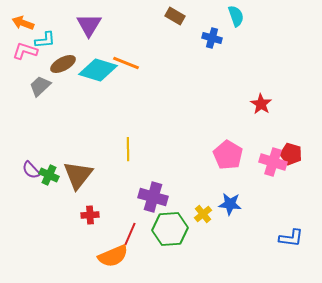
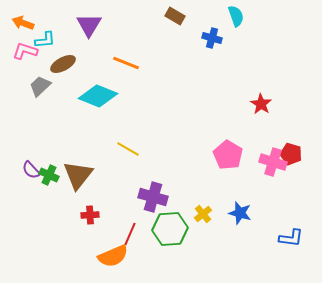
cyan diamond: moved 26 px down; rotated 6 degrees clockwise
yellow line: rotated 60 degrees counterclockwise
blue star: moved 10 px right, 9 px down; rotated 10 degrees clockwise
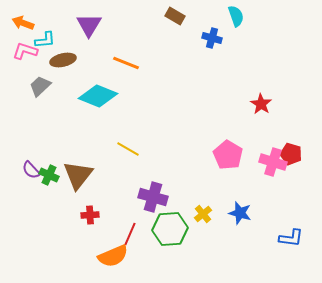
brown ellipse: moved 4 px up; rotated 15 degrees clockwise
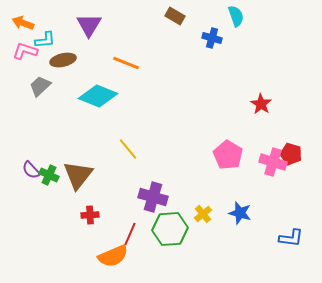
yellow line: rotated 20 degrees clockwise
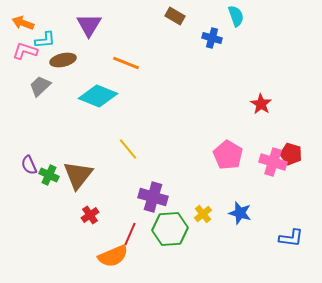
purple semicircle: moved 2 px left, 5 px up; rotated 18 degrees clockwise
red cross: rotated 30 degrees counterclockwise
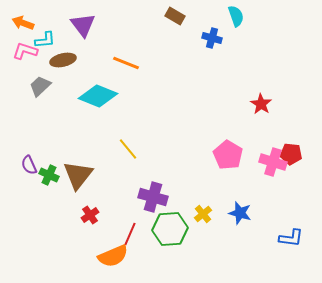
purple triangle: moved 6 px left; rotated 8 degrees counterclockwise
red pentagon: rotated 10 degrees counterclockwise
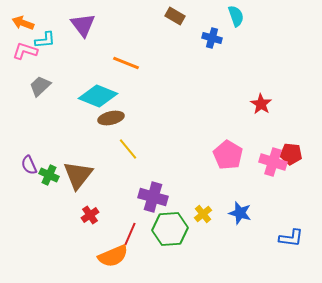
brown ellipse: moved 48 px right, 58 px down
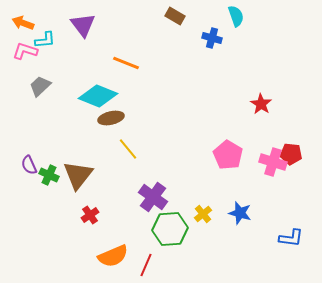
purple cross: rotated 20 degrees clockwise
red line: moved 16 px right, 31 px down
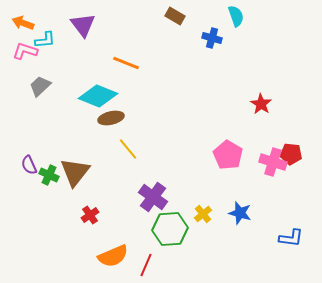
brown triangle: moved 3 px left, 3 px up
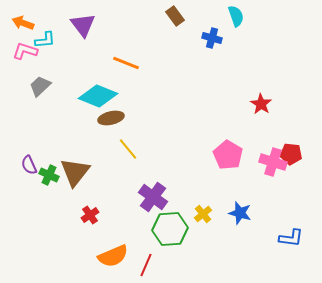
brown rectangle: rotated 24 degrees clockwise
